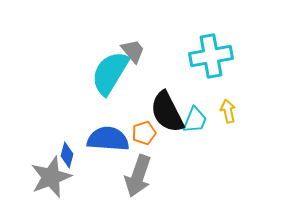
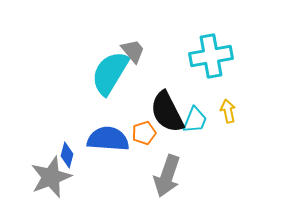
gray arrow: moved 29 px right
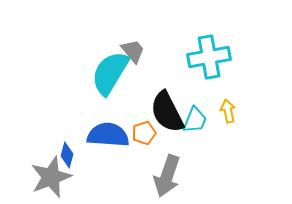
cyan cross: moved 2 px left, 1 px down
blue semicircle: moved 4 px up
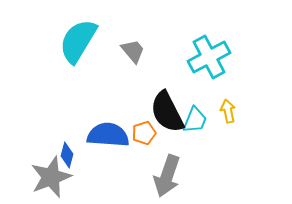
cyan cross: rotated 18 degrees counterclockwise
cyan semicircle: moved 32 px left, 32 px up
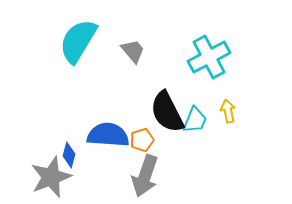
orange pentagon: moved 2 px left, 7 px down
blue diamond: moved 2 px right
gray arrow: moved 22 px left
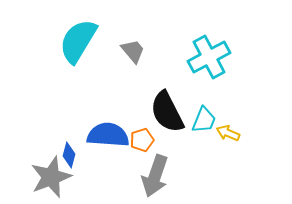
yellow arrow: moved 22 px down; rotated 55 degrees counterclockwise
cyan trapezoid: moved 9 px right
gray arrow: moved 10 px right
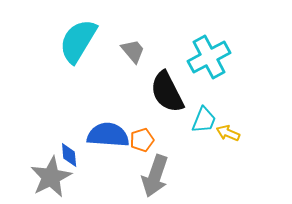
black semicircle: moved 20 px up
blue diamond: rotated 20 degrees counterclockwise
gray star: rotated 6 degrees counterclockwise
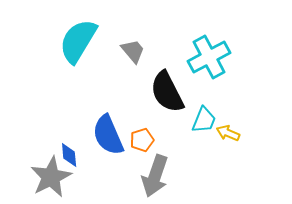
blue semicircle: rotated 117 degrees counterclockwise
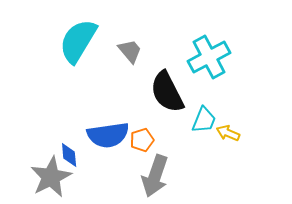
gray trapezoid: moved 3 px left
blue semicircle: rotated 75 degrees counterclockwise
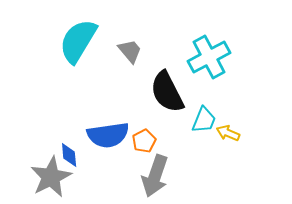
orange pentagon: moved 2 px right, 1 px down; rotated 10 degrees counterclockwise
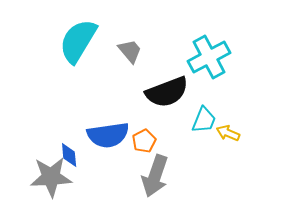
black semicircle: rotated 84 degrees counterclockwise
gray star: rotated 24 degrees clockwise
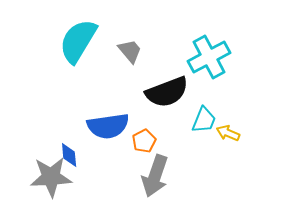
blue semicircle: moved 9 px up
